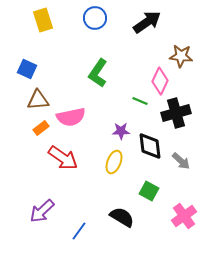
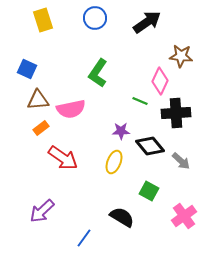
black cross: rotated 12 degrees clockwise
pink semicircle: moved 8 px up
black diamond: rotated 32 degrees counterclockwise
blue line: moved 5 px right, 7 px down
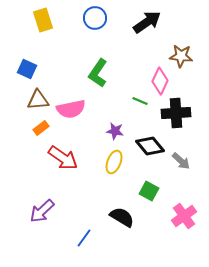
purple star: moved 6 px left; rotated 12 degrees clockwise
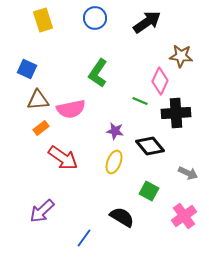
gray arrow: moved 7 px right, 12 px down; rotated 18 degrees counterclockwise
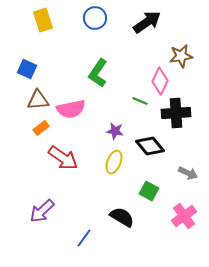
brown star: rotated 15 degrees counterclockwise
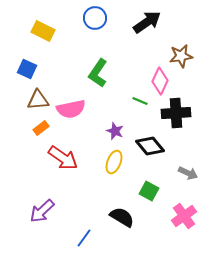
yellow rectangle: moved 11 px down; rotated 45 degrees counterclockwise
purple star: rotated 12 degrees clockwise
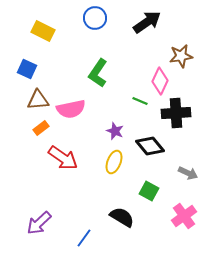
purple arrow: moved 3 px left, 12 px down
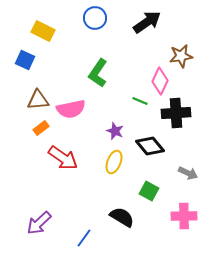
blue square: moved 2 px left, 9 px up
pink cross: rotated 35 degrees clockwise
